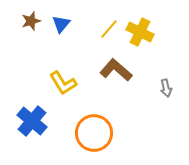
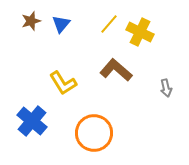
yellow line: moved 5 px up
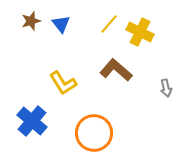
blue triangle: rotated 18 degrees counterclockwise
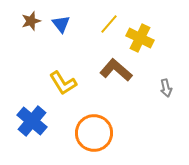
yellow cross: moved 6 px down
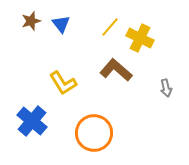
yellow line: moved 1 px right, 3 px down
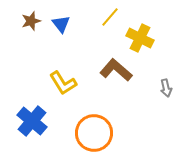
yellow line: moved 10 px up
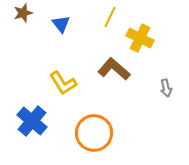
yellow line: rotated 15 degrees counterclockwise
brown star: moved 8 px left, 8 px up
brown L-shape: moved 2 px left, 1 px up
